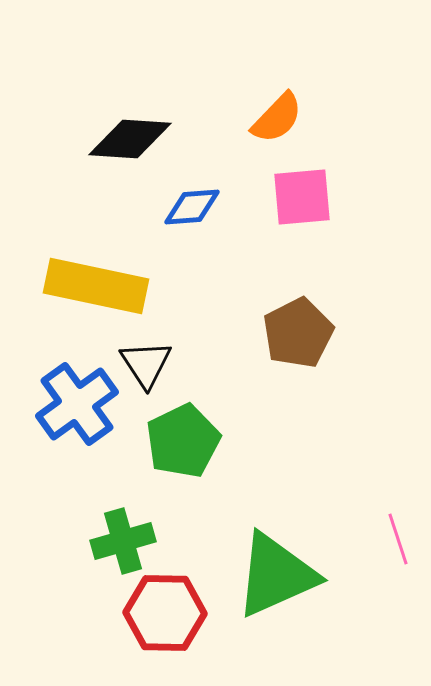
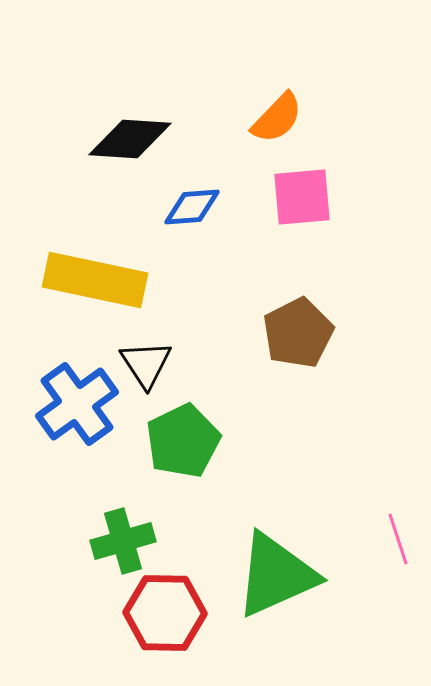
yellow rectangle: moved 1 px left, 6 px up
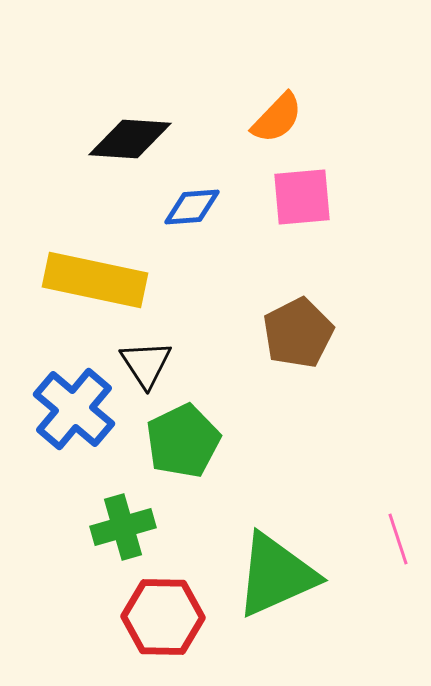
blue cross: moved 3 px left, 5 px down; rotated 14 degrees counterclockwise
green cross: moved 14 px up
red hexagon: moved 2 px left, 4 px down
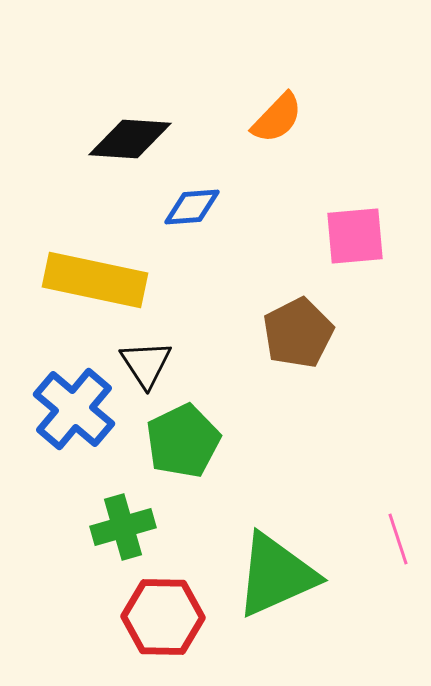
pink square: moved 53 px right, 39 px down
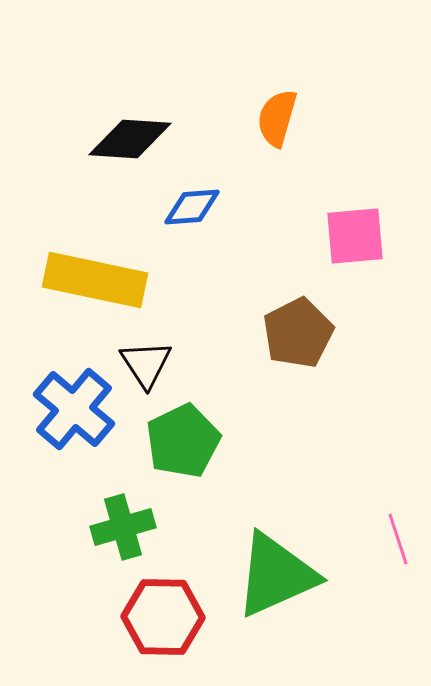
orange semicircle: rotated 152 degrees clockwise
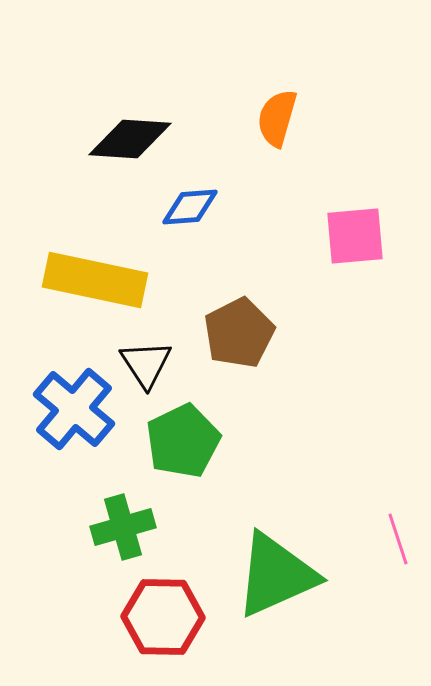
blue diamond: moved 2 px left
brown pentagon: moved 59 px left
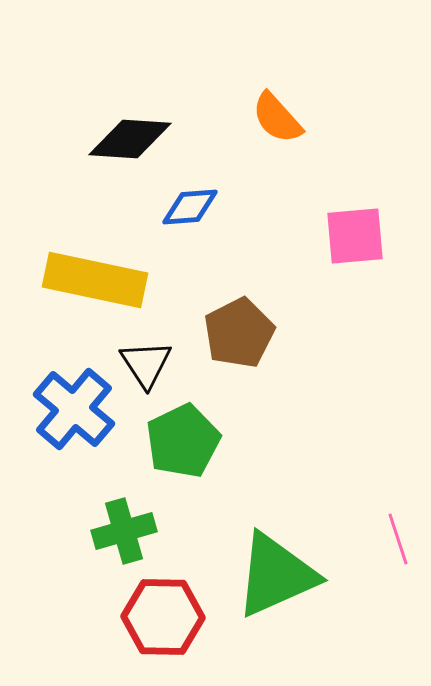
orange semicircle: rotated 58 degrees counterclockwise
green cross: moved 1 px right, 4 px down
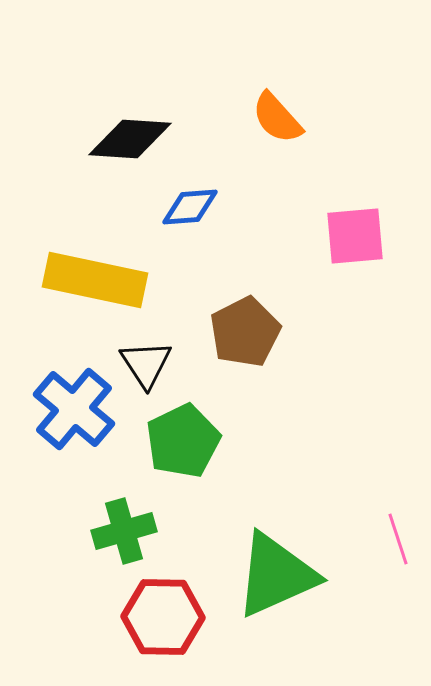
brown pentagon: moved 6 px right, 1 px up
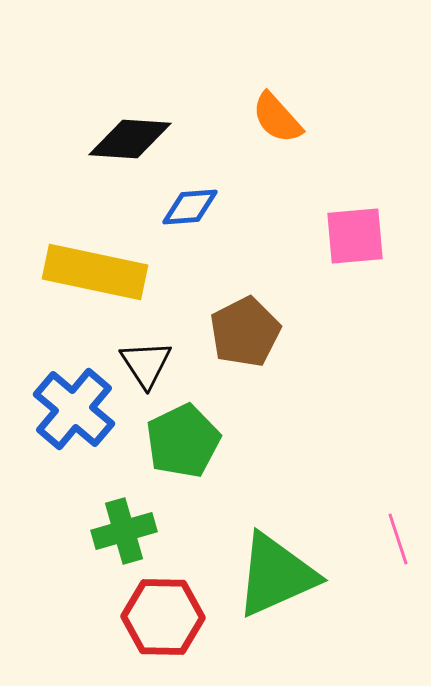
yellow rectangle: moved 8 px up
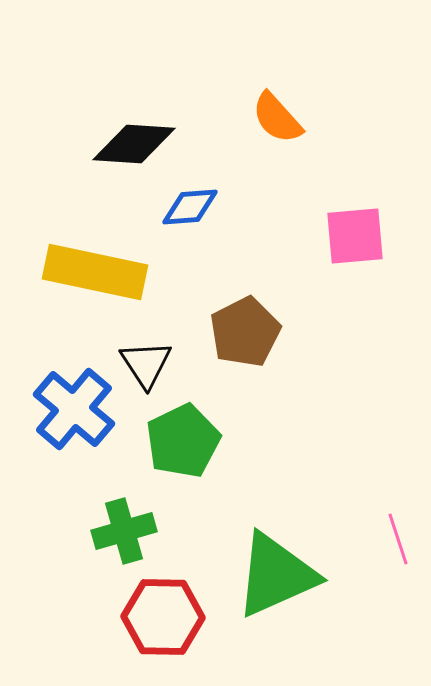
black diamond: moved 4 px right, 5 px down
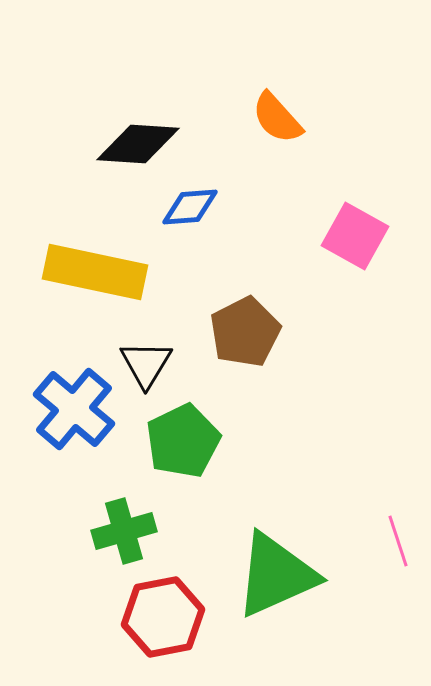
black diamond: moved 4 px right
pink square: rotated 34 degrees clockwise
black triangle: rotated 4 degrees clockwise
pink line: moved 2 px down
red hexagon: rotated 12 degrees counterclockwise
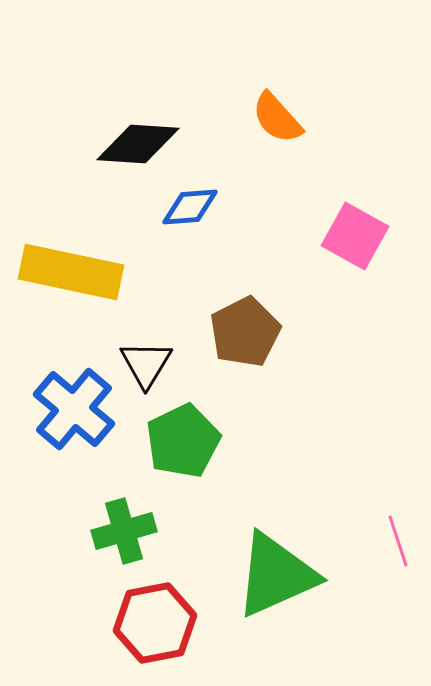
yellow rectangle: moved 24 px left
red hexagon: moved 8 px left, 6 px down
